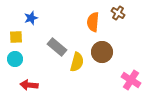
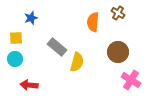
yellow square: moved 1 px down
brown circle: moved 16 px right
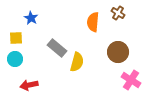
blue star: rotated 24 degrees counterclockwise
gray rectangle: moved 1 px down
red arrow: rotated 18 degrees counterclockwise
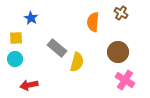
brown cross: moved 3 px right
pink cross: moved 6 px left
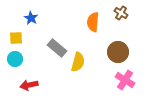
yellow semicircle: moved 1 px right
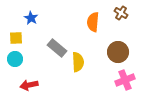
yellow semicircle: rotated 18 degrees counterclockwise
pink cross: rotated 36 degrees clockwise
